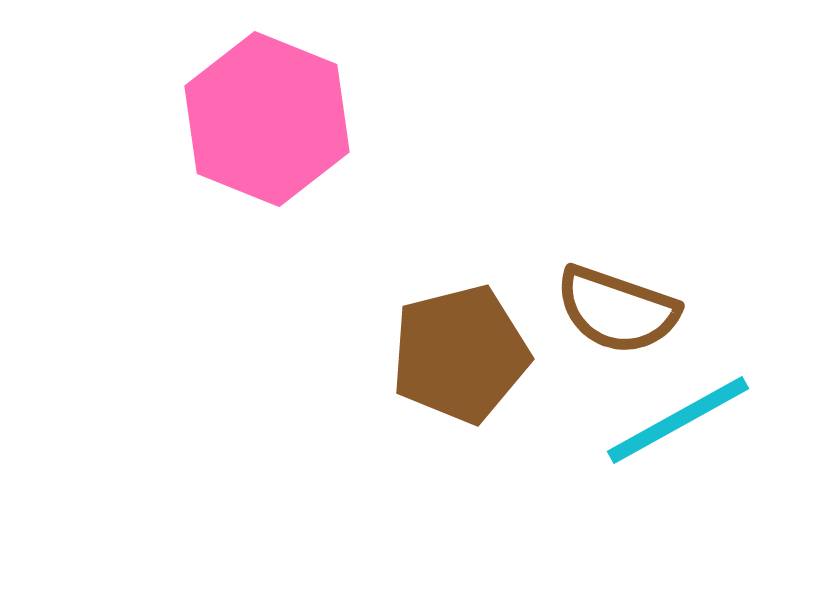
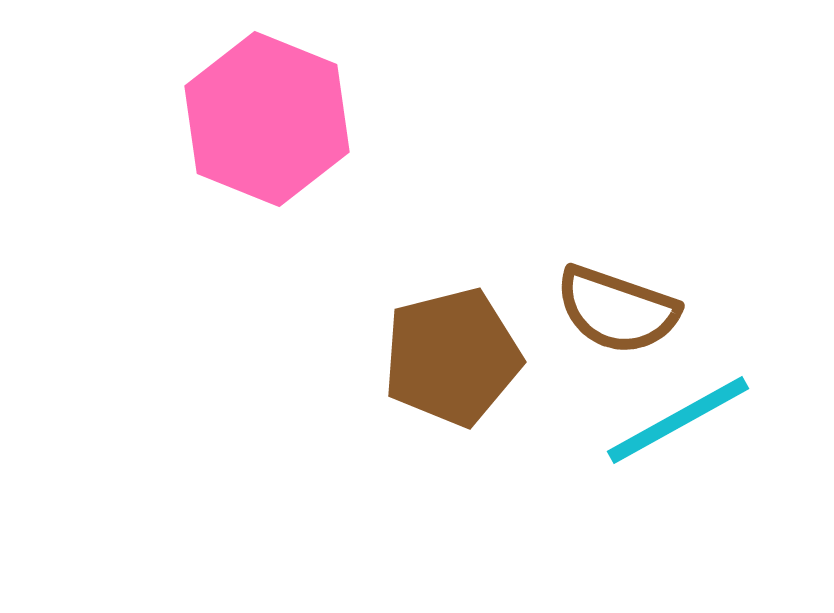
brown pentagon: moved 8 px left, 3 px down
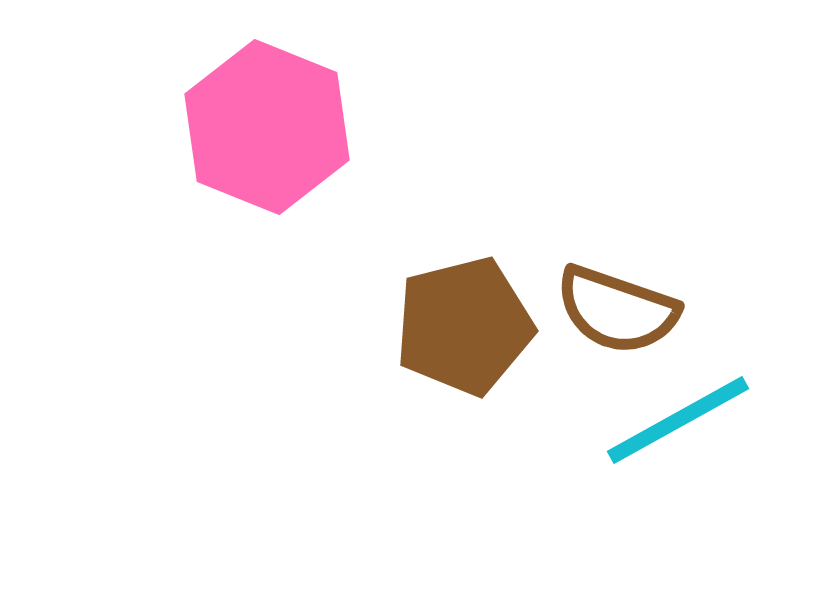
pink hexagon: moved 8 px down
brown pentagon: moved 12 px right, 31 px up
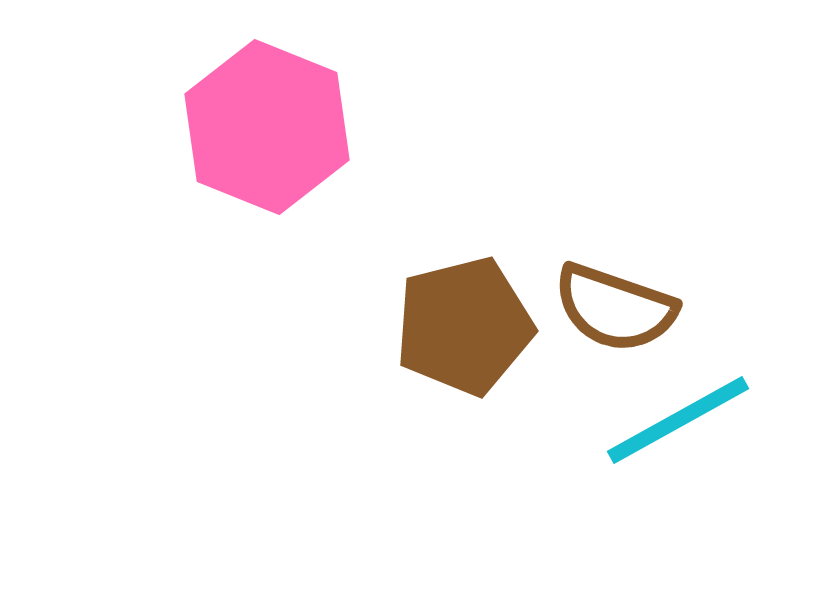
brown semicircle: moved 2 px left, 2 px up
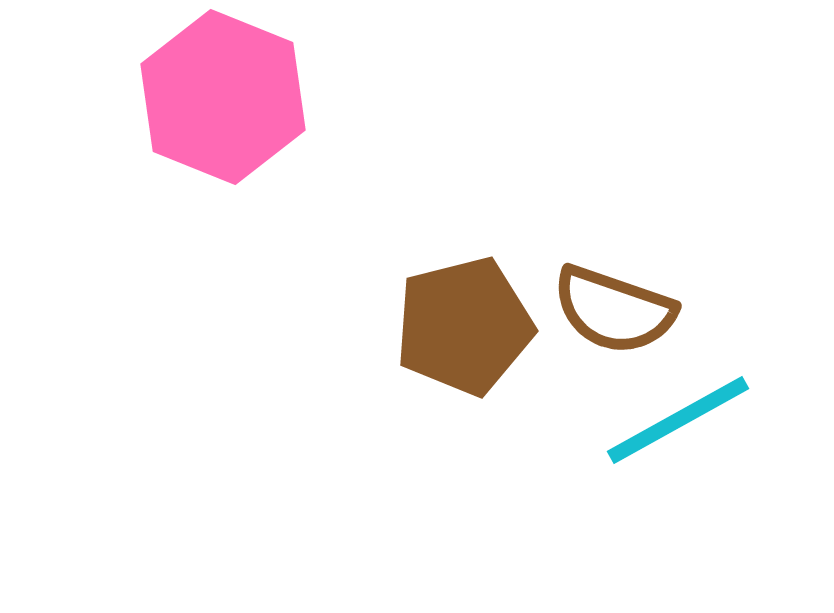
pink hexagon: moved 44 px left, 30 px up
brown semicircle: moved 1 px left, 2 px down
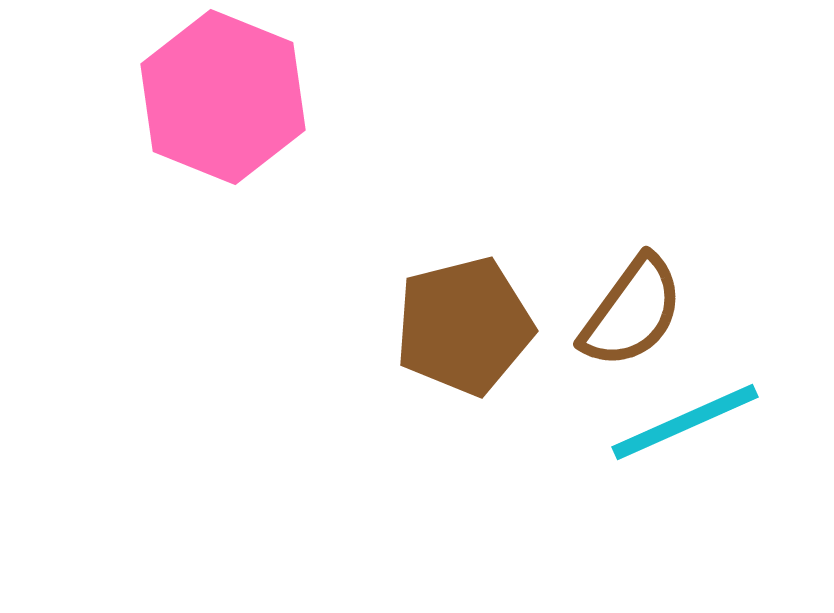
brown semicircle: moved 18 px right, 2 px down; rotated 73 degrees counterclockwise
cyan line: moved 7 px right, 2 px down; rotated 5 degrees clockwise
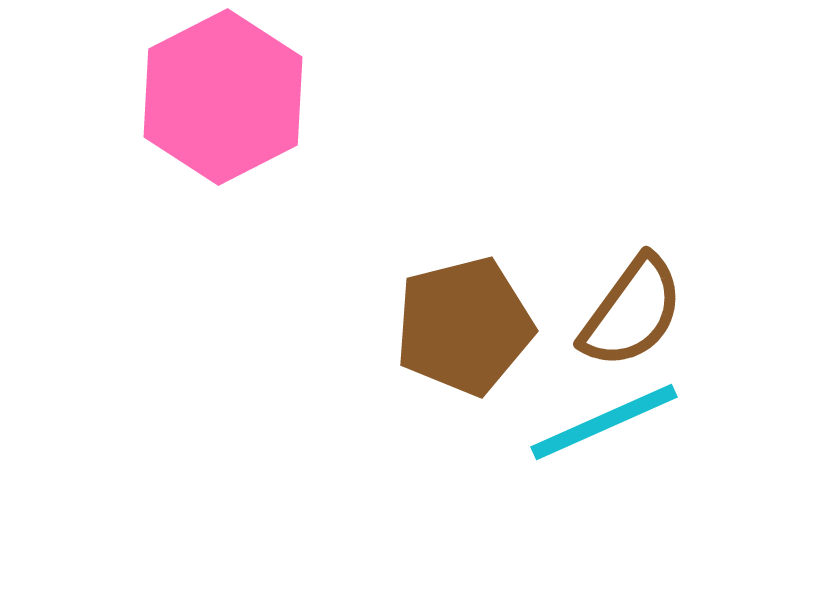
pink hexagon: rotated 11 degrees clockwise
cyan line: moved 81 px left
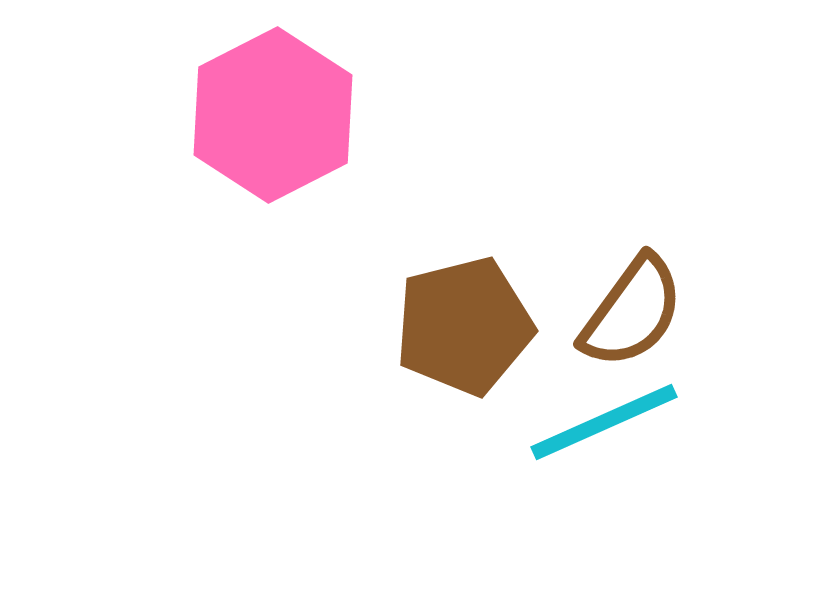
pink hexagon: moved 50 px right, 18 px down
